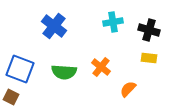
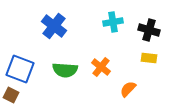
green semicircle: moved 1 px right, 2 px up
brown square: moved 2 px up
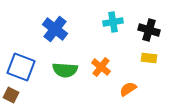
blue cross: moved 1 px right, 3 px down
blue square: moved 1 px right, 2 px up
orange semicircle: rotated 12 degrees clockwise
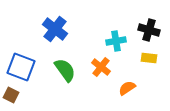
cyan cross: moved 3 px right, 19 px down
green semicircle: rotated 130 degrees counterclockwise
orange semicircle: moved 1 px left, 1 px up
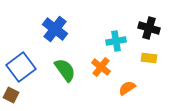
black cross: moved 2 px up
blue square: rotated 32 degrees clockwise
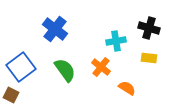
orange semicircle: rotated 66 degrees clockwise
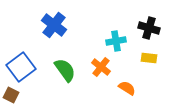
blue cross: moved 1 px left, 4 px up
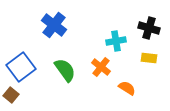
brown square: rotated 14 degrees clockwise
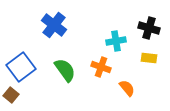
orange cross: rotated 18 degrees counterclockwise
orange semicircle: rotated 18 degrees clockwise
